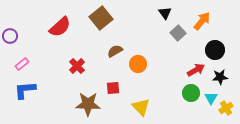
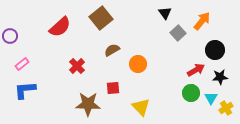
brown semicircle: moved 3 px left, 1 px up
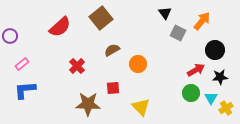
gray square: rotated 21 degrees counterclockwise
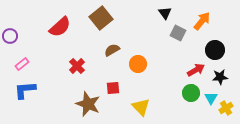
brown star: rotated 20 degrees clockwise
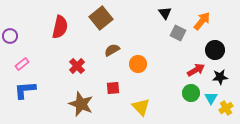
red semicircle: rotated 35 degrees counterclockwise
brown star: moved 7 px left
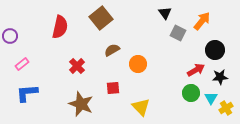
blue L-shape: moved 2 px right, 3 px down
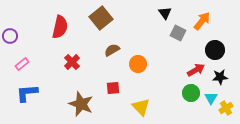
red cross: moved 5 px left, 4 px up
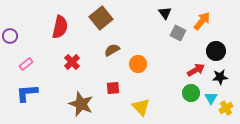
black circle: moved 1 px right, 1 px down
pink rectangle: moved 4 px right
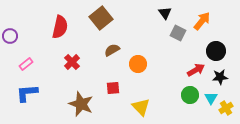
green circle: moved 1 px left, 2 px down
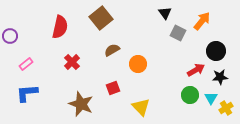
red square: rotated 16 degrees counterclockwise
